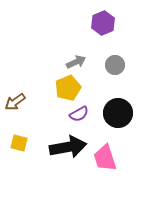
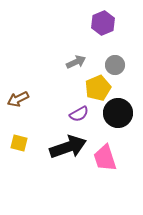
yellow pentagon: moved 30 px right
brown arrow: moved 3 px right, 3 px up; rotated 10 degrees clockwise
black arrow: rotated 9 degrees counterclockwise
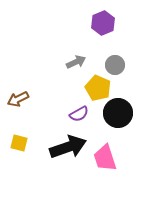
yellow pentagon: rotated 25 degrees counterclockwise
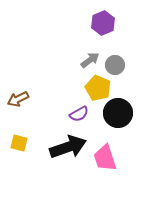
gray arrow: moved 14 px right, 2 px up; rotated 12 degrees counterclockwise
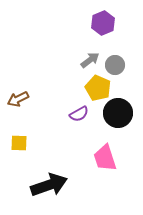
yellow square: rotated 12 degrees counterclockwise
black arrow: moved 19 px left, 38 px down
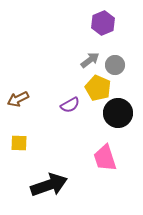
purple semicircle: moved 9 px left, 9 px up
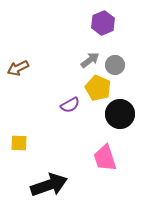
brown arrow: moved 31 px up
black circle: moved 2 px right, 1 px down
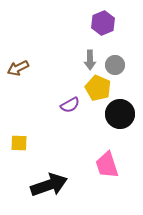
gray arrow: rotated 126 degrees clockwise
pink trapezoid: moved 2 px right, 7 px down
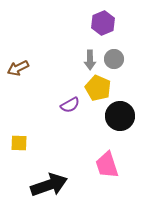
gray circle: moved 1 px left, 6 px up
black circle: moved 2 px down
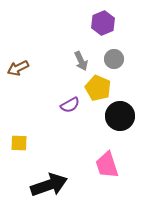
gray arrow: moved 9 px left, 1 px down; rotated 24 degrees counterclockwise
